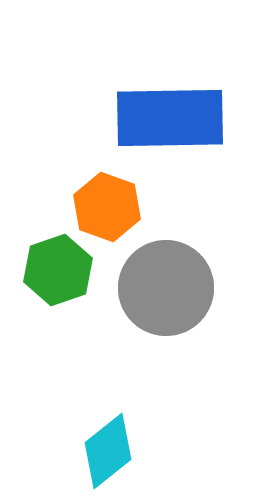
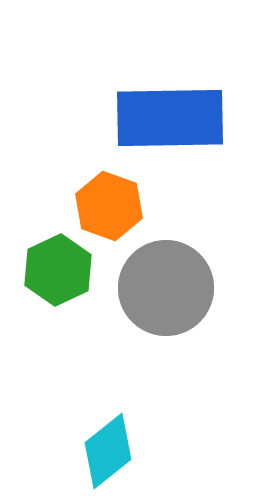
orange hexagon: moved 2 px right, 1 px up
green hexagon: rotated 6 degrees counterclockwise
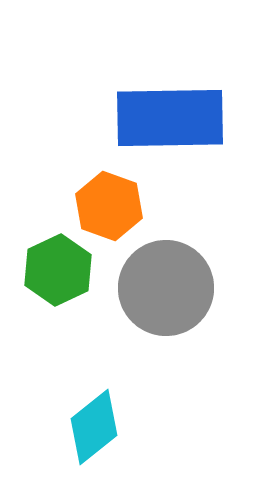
cyan diamond: moved 14 px left, 24 px up
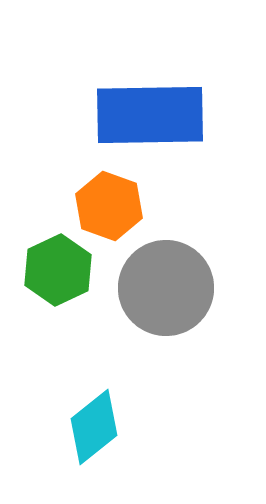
blue rectangle: moved 20 px left, 3 px up
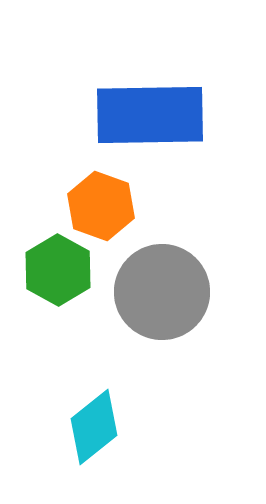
orange hexagon: moved 8 px left
green hexagon: rotated 6 degrees counterclockwise
gray circle: moved 4 px left, 4 px down
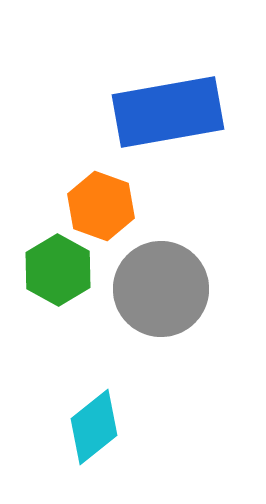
blue rectangle: moved 18 px right, 3 px up; rotated 9 degrees counterclockwise
gray circle: moved 1 px left, 3 px up
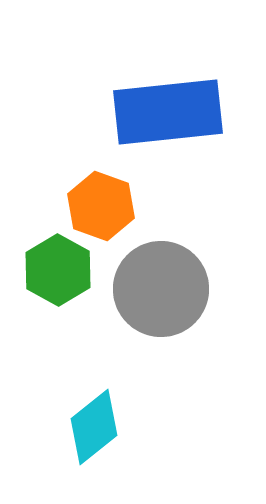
blue rectangle: rotated 4 degrees clockwise
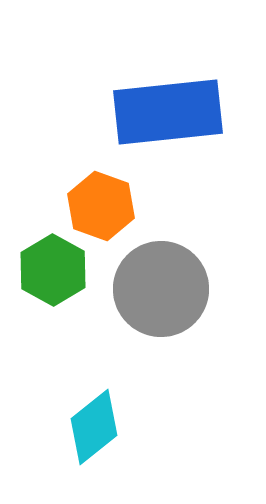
green hexagon: moved 5 px left
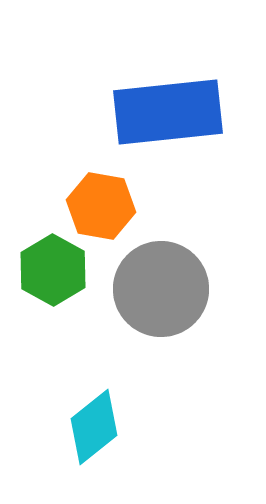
orange hexagon: rotated 10 degrees counterclockwise
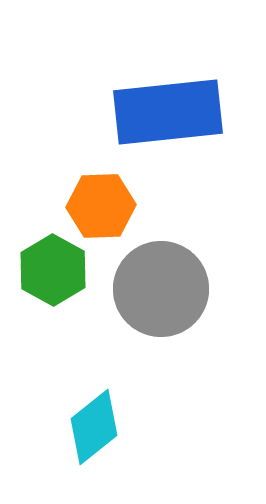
orange hexagon: rotated 12 degrees counterclockwise
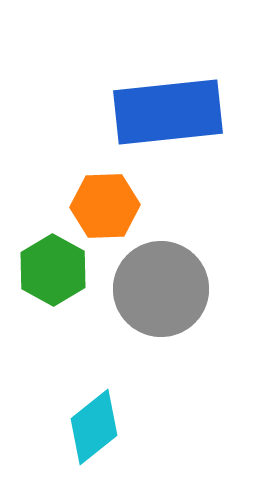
orange hexagon: moved 4 px right
